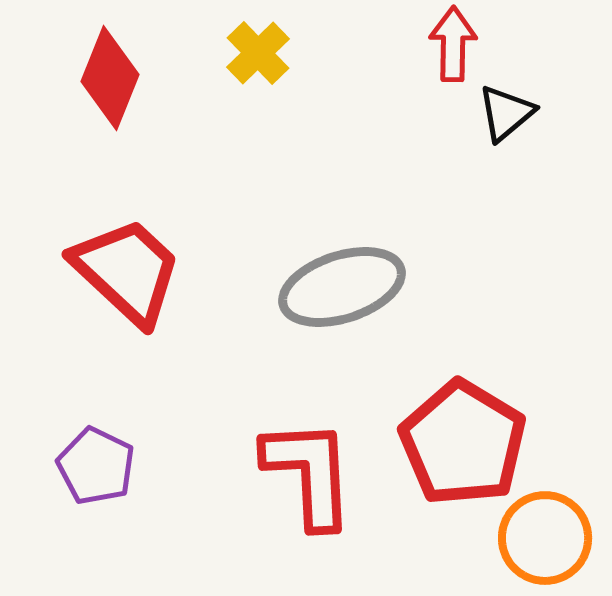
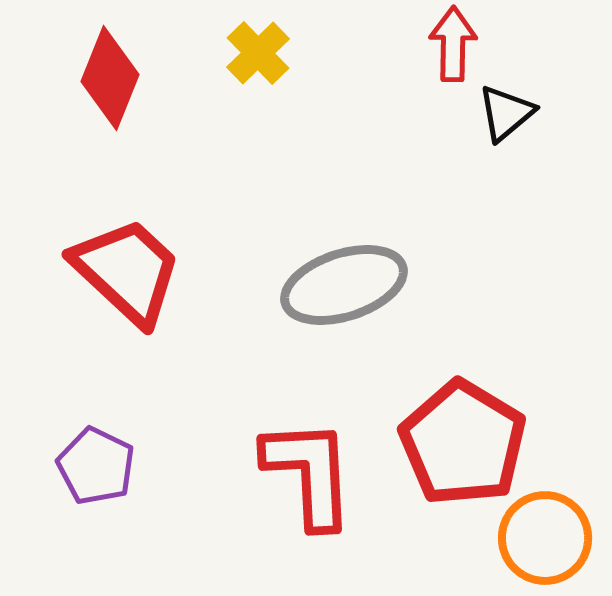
gray ellipse: moved 2 px right, 2 px up
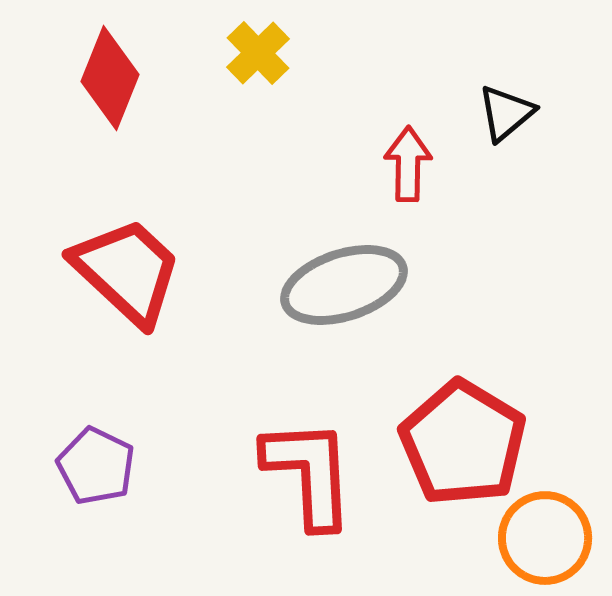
red arrow: moved 45 px left, 120 px down
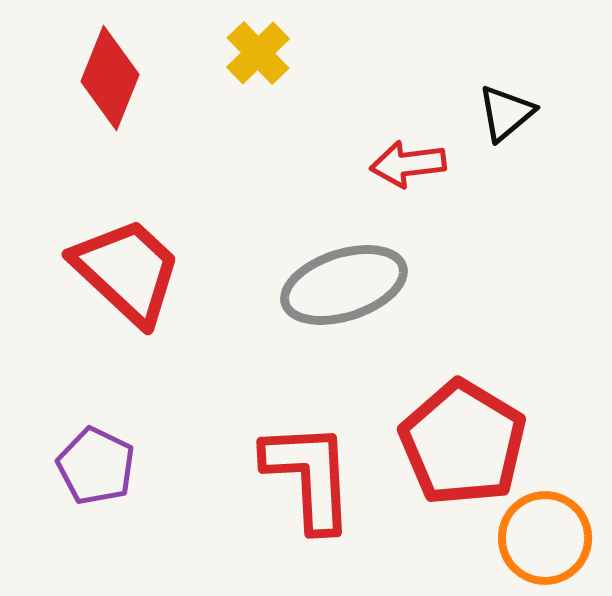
red arrow: rotated 98 degrees counterclockwise
red L-shape: moved 3 px down
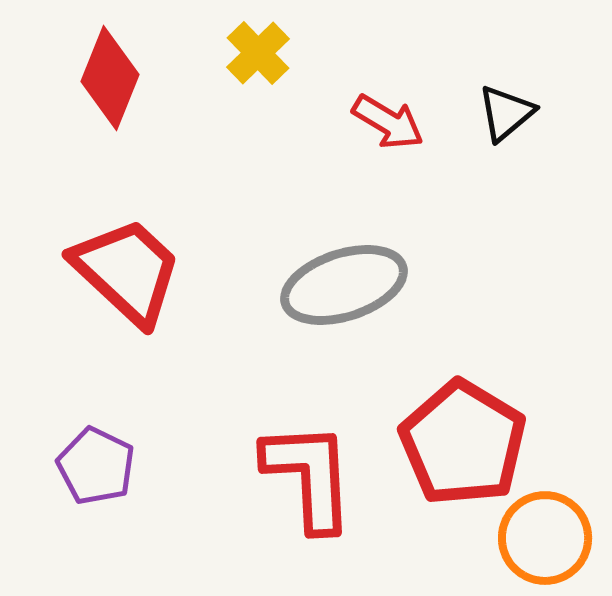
red arrow: moved 20 px left, 42 px up; rotated 142 degrees counterclockwise
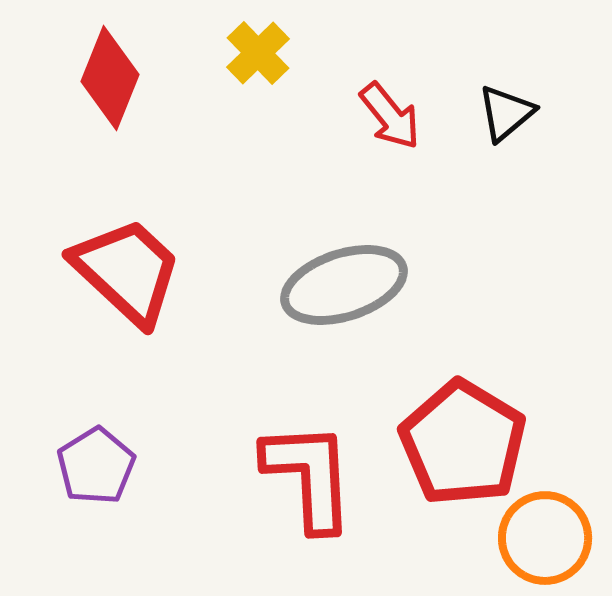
red arrow: moved 2 px right, 6 px up; rotated 20 degrees clockwise
purple pentagon: rotated 14 degrees clockwise
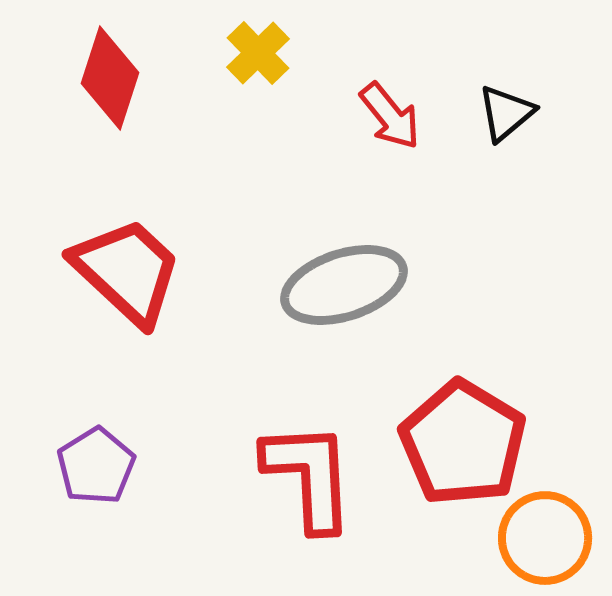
red diamond: rotated 4 degrees counterclockwise
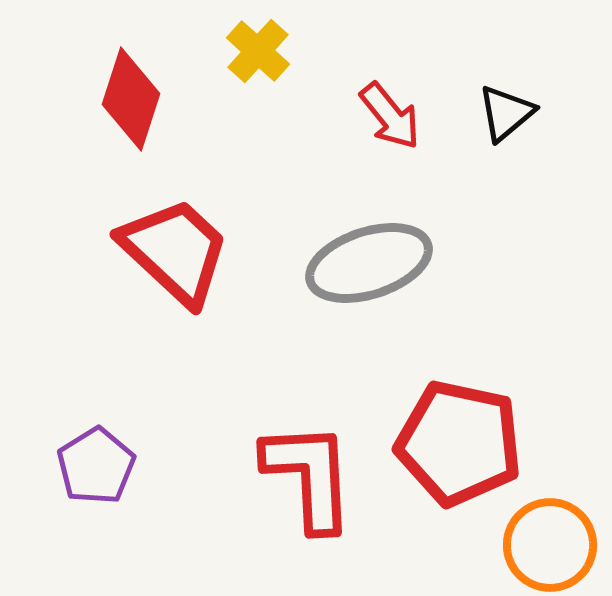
yellow cross: moved 2 px up; rotated 4 degrees counterclockwise
red diamond: moved 21 px right, 21 px down
red trapezoid: moved 48 px right, 20 px up
gray ellipse: moved 25 px right, 22 px up
red pentagon: moved 4 px left; rotated 19 degrees counterclockwise
orange circle: moved 5 px right, 7 px down
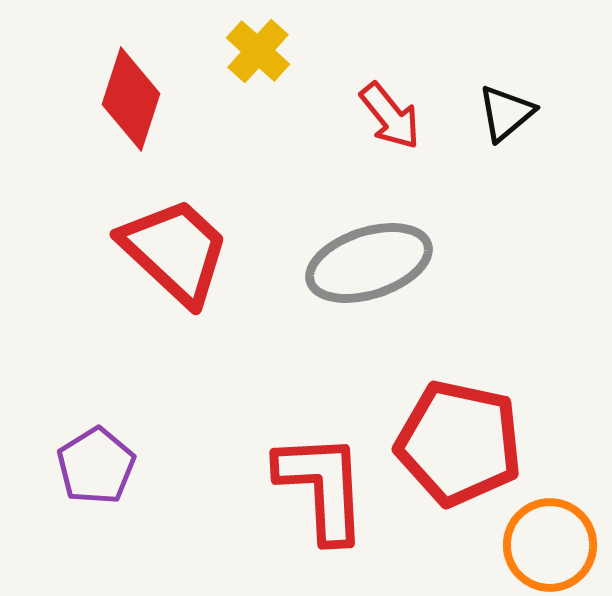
red L-shape: moved 13 px right, 11 px down
